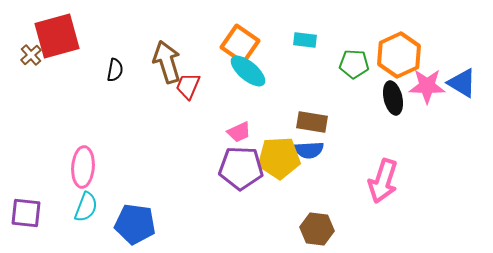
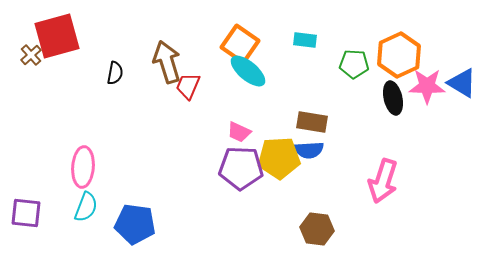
black semicircle: moved 3 px down
pink trapezoid: rotated 50 degrees clockwise
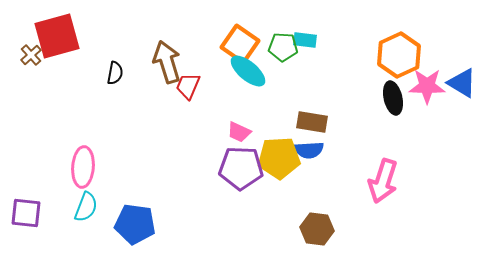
green pentagon: moved 71 px left, 17 px up
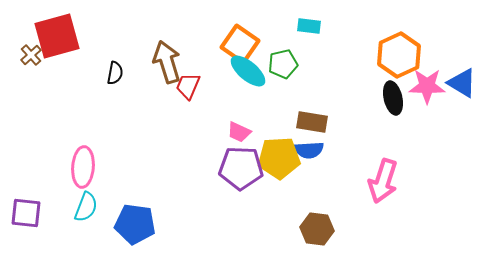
cyan rectangle: moved 4 px right, 14 px up
green pentagon: moved 17 px down; rotated 16 degrees counterclockwise
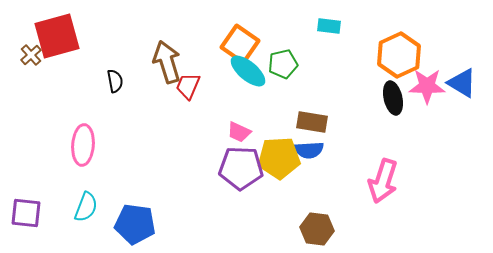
cyan rectangle: moved 20 px right
black semicircle: moved 8 px down; rotated 20 degrees counterclockwise
pink ellipse: moved 22 px up
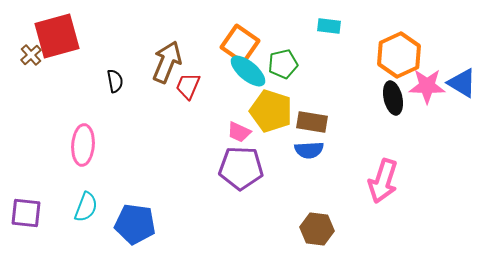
brown arrow: rotated 39 degrees clockwise
yellow pentagon: moved 8 px left, 47 px up; rotated 21 degrees clockwise
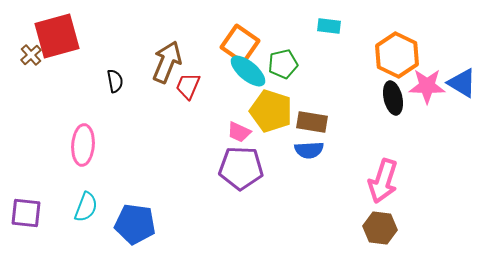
orange hexagon: moved 2 px left; rotated 9 degrees counterclockwise
brown hexagon: moved 63 px right, 1 px up
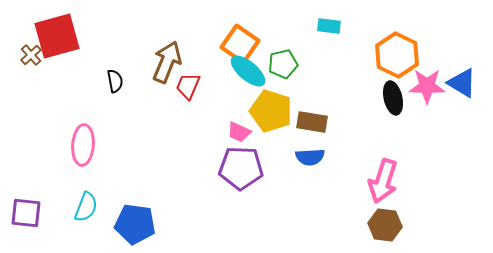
blue semicircle: moved 1 px right, 7 px down
brown hexagon: moved 5 px right, 3 px up
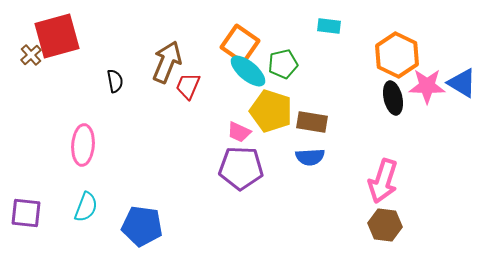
blue pentagon: moved 7 px right, 2 px down
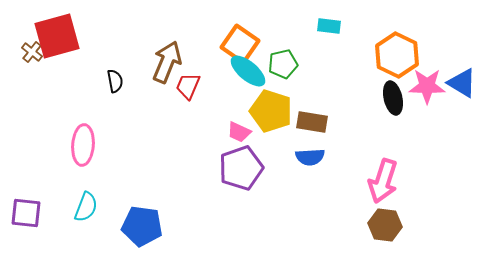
brown cross: moved 1 px right, 3 px up; rotated 10 degrees counterclockwise
purple pentagon: rotated 21 degrees counterclockwise
